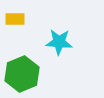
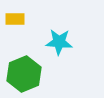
green hexagon: moved 2 px right
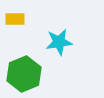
cyan star: rotated 12 degrees counterclockwise
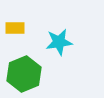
yellow rectangle: moved 9 px down
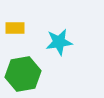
green hexagon: moved 1 px left; rotated 12 degrees clockwise
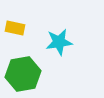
yellow rectangle: rotated 12 degrees clockwise
